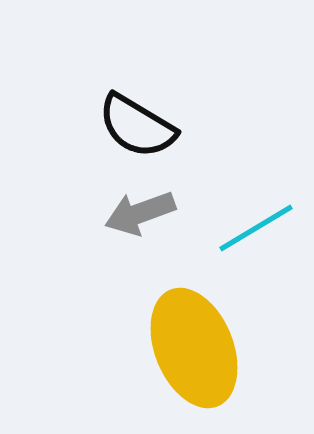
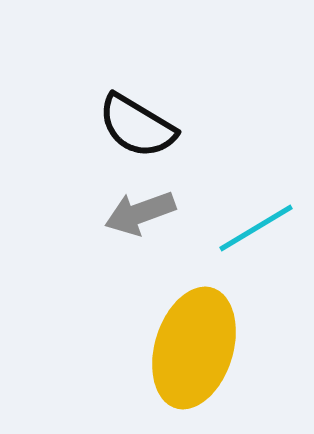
yellow ellipse: rotated 39 degrees clockwise
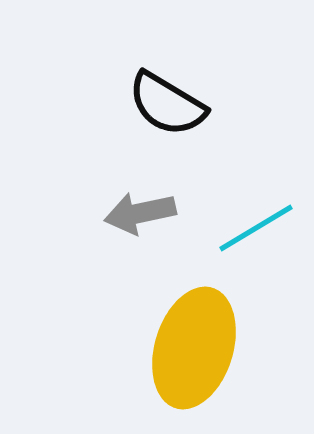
black semicircle: moved 30 px right, 22 px up
gray arrow: rotated 8 degrees clockwise
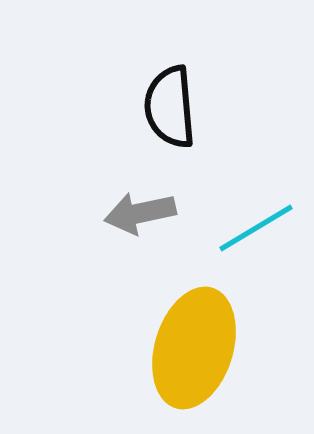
black semicircle: moved 3 px right, 3 px down; rotated 54 degrees clockwise
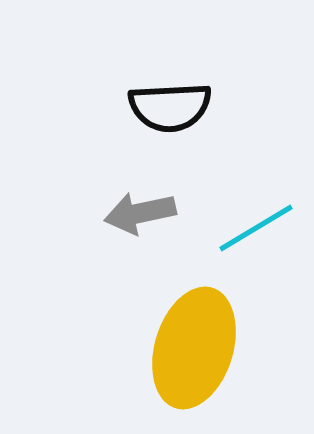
black semicircle: rotated 88 degrees counterclockwise
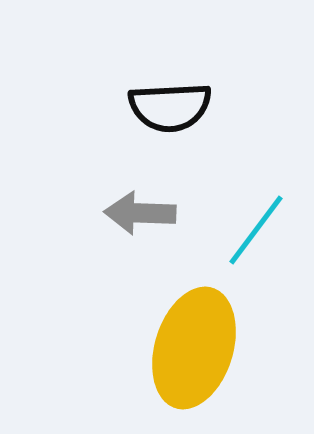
gray arrow: rotated 14 degrees clockwise
cyan line: moved 2 px down; rotated 22 degrees counterclockwise
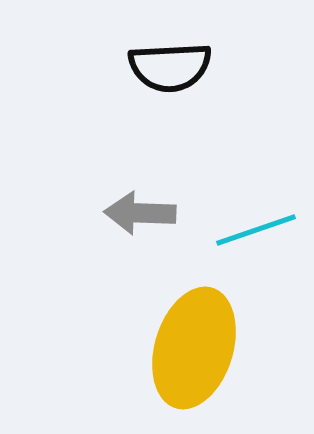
black semicircle: moved 40 px up
cyan line: rotated 34 degrees clockwise
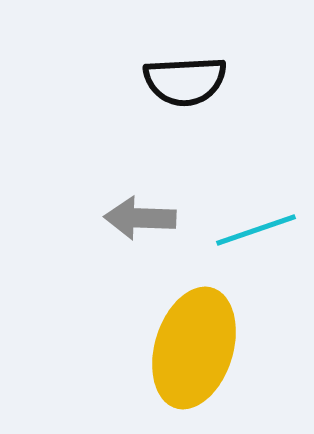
black semicircle: moved 15 px right, 14 px down
gray arrow: moved 5 px down
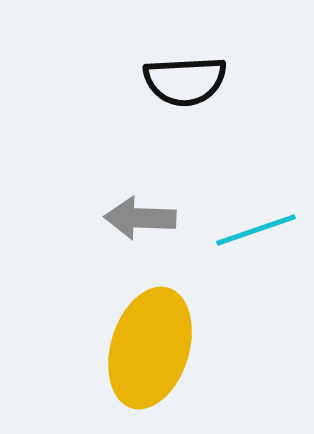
yellow ellipse: moved 44 px left
